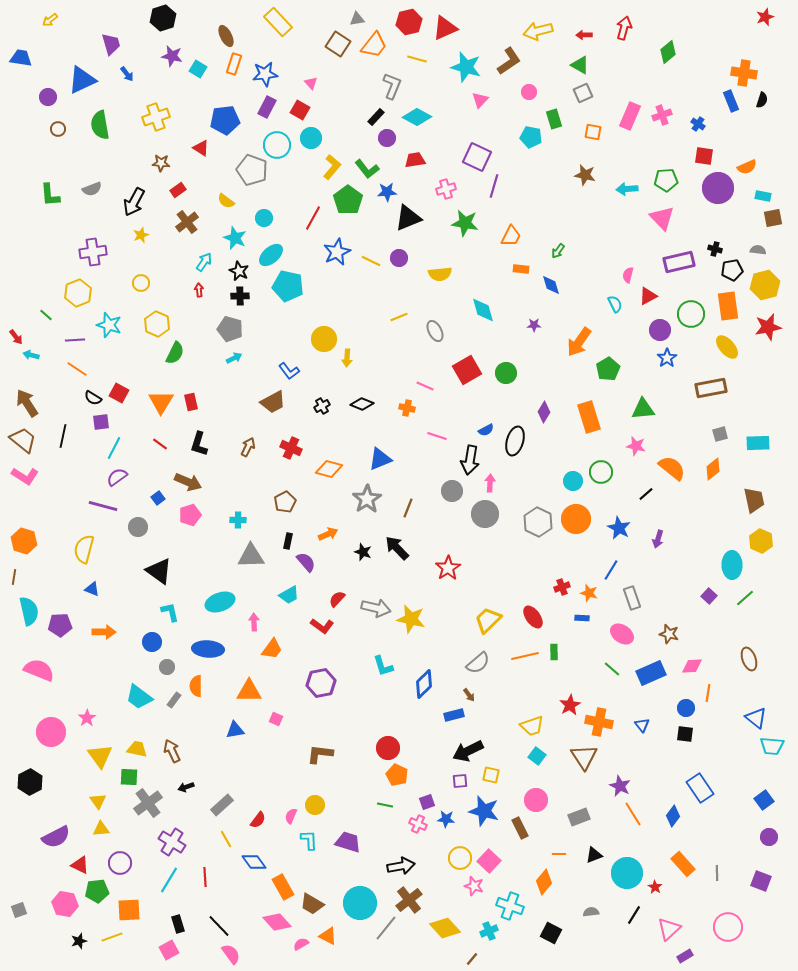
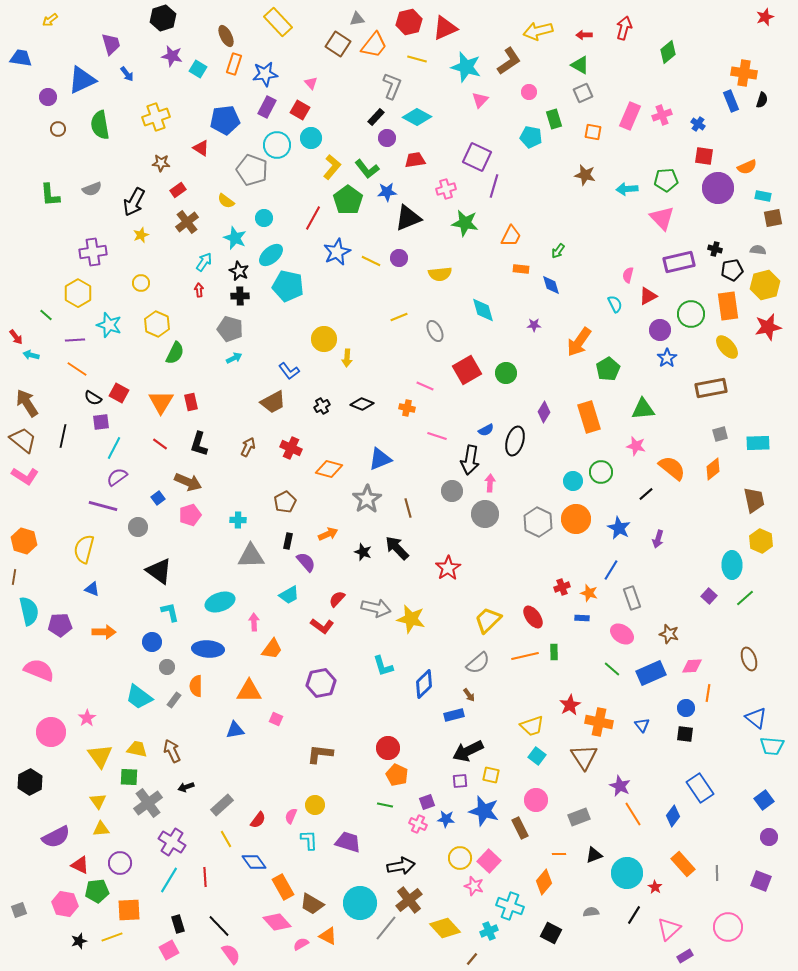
yellow hexagon at (78, 293): rotated 8 degrees counterclockwise
brown line at (408, 508): rotated 36 degrees counterclockwise
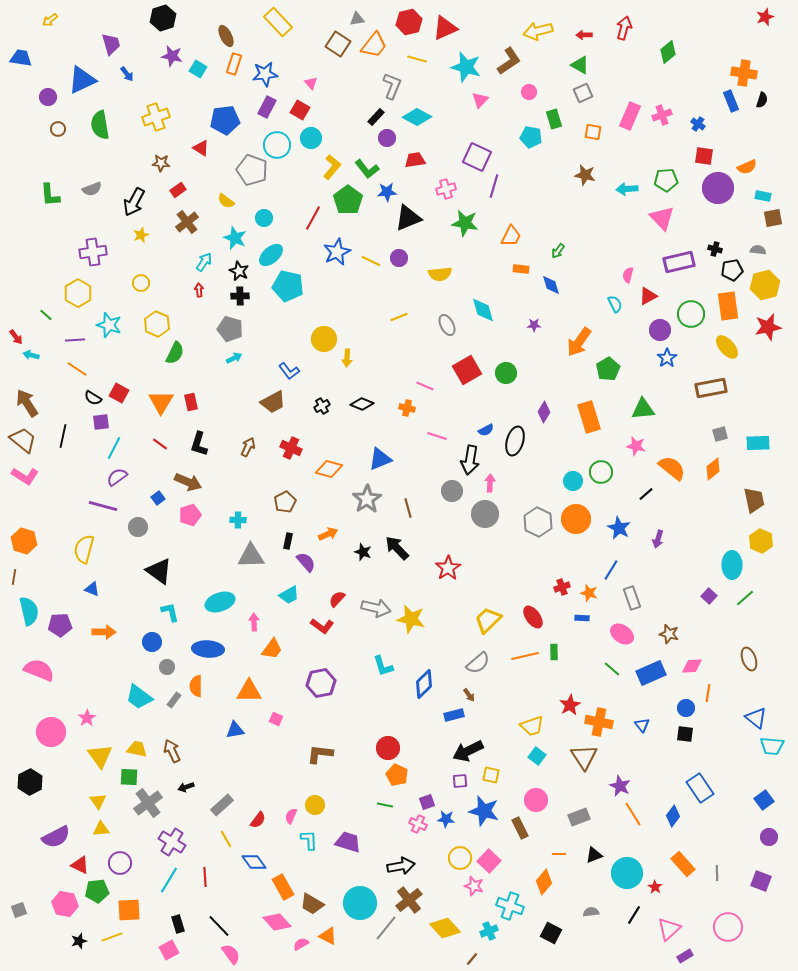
gray ellipse at (435, 331): moved 12 px right, 6 px up
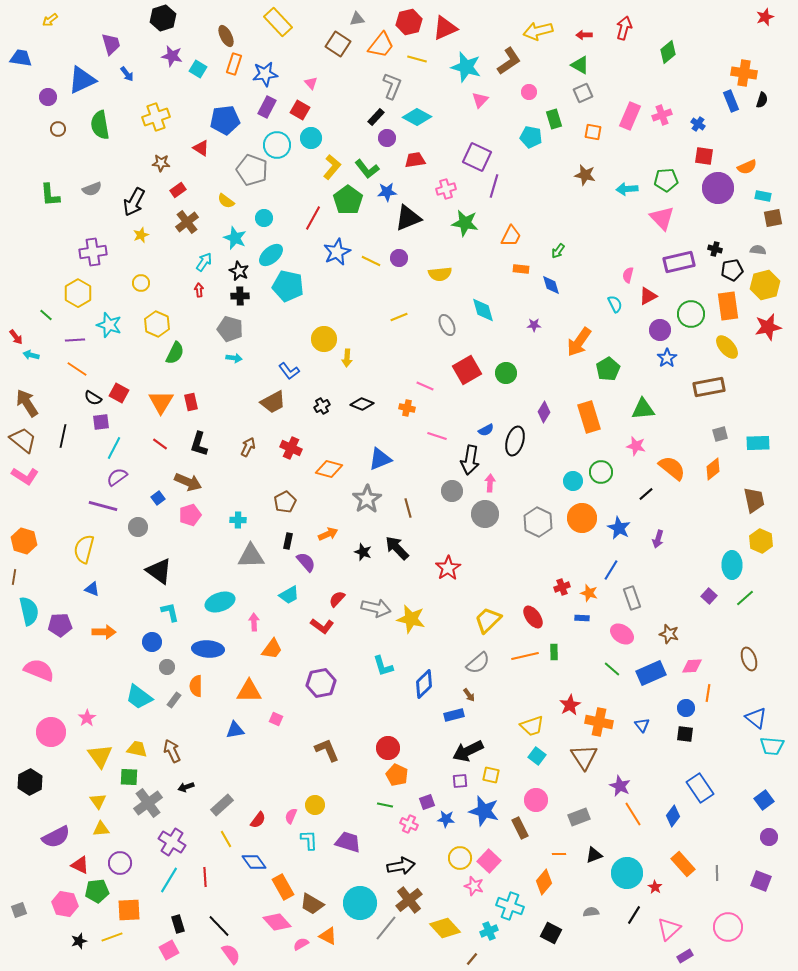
orange trapezoid at (374, 45): moved 7 px right
cyan arrow at (234, 358): rotated 35 degrees clockwise
brown rectangle at (711, 388): moved 2 px left, 1 px up
orange circle at (576, 519): moved 6 px right, 1 px up
brown L-shape at (320, 754): moved 7 px right, 4 px up; rotated 60 degrees clockwise
pink cross at (418, 824): moved 9 px left
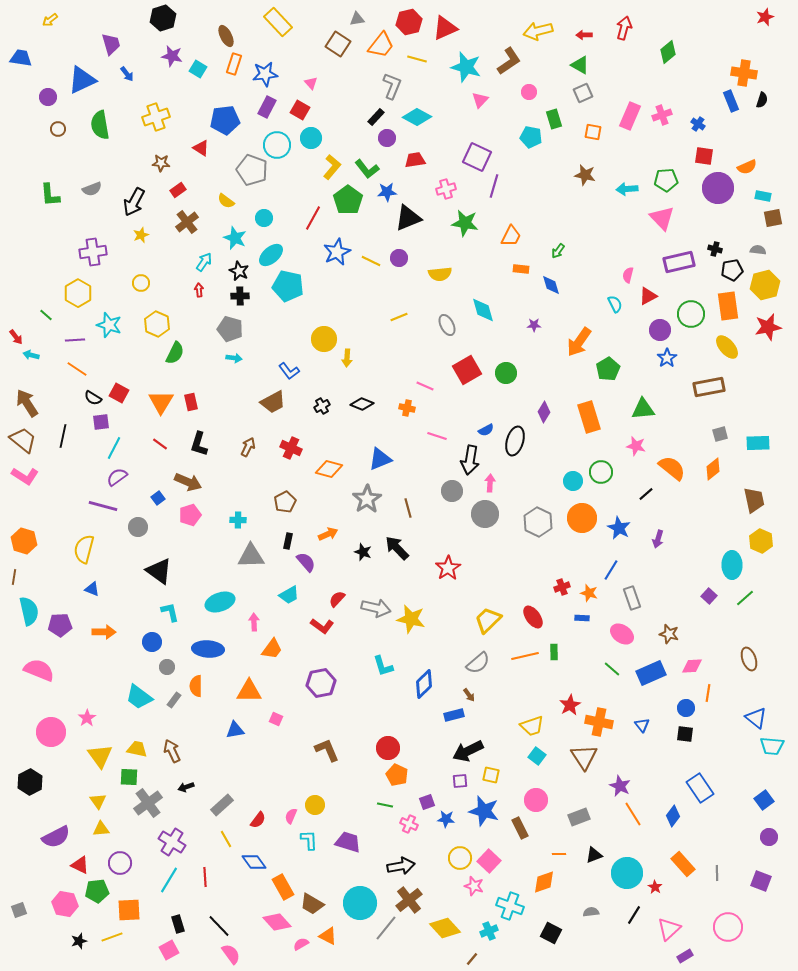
orange diamond at (544, 882): rotated 30 degrees clockwise
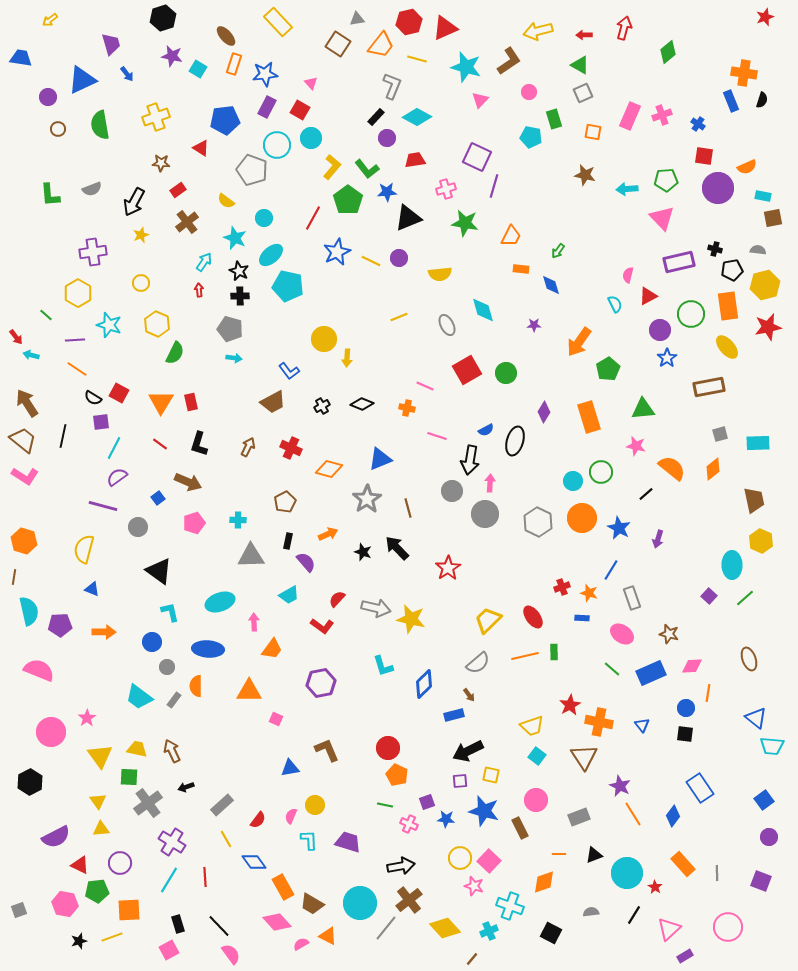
brown ellipse at (226, 36): rotated 15 degrees counterclockwise
pink pentagon at (190, 515): moved 4 px right, 8 px down
blue triangle at (235, 730): moved 55 px right, 38 px down
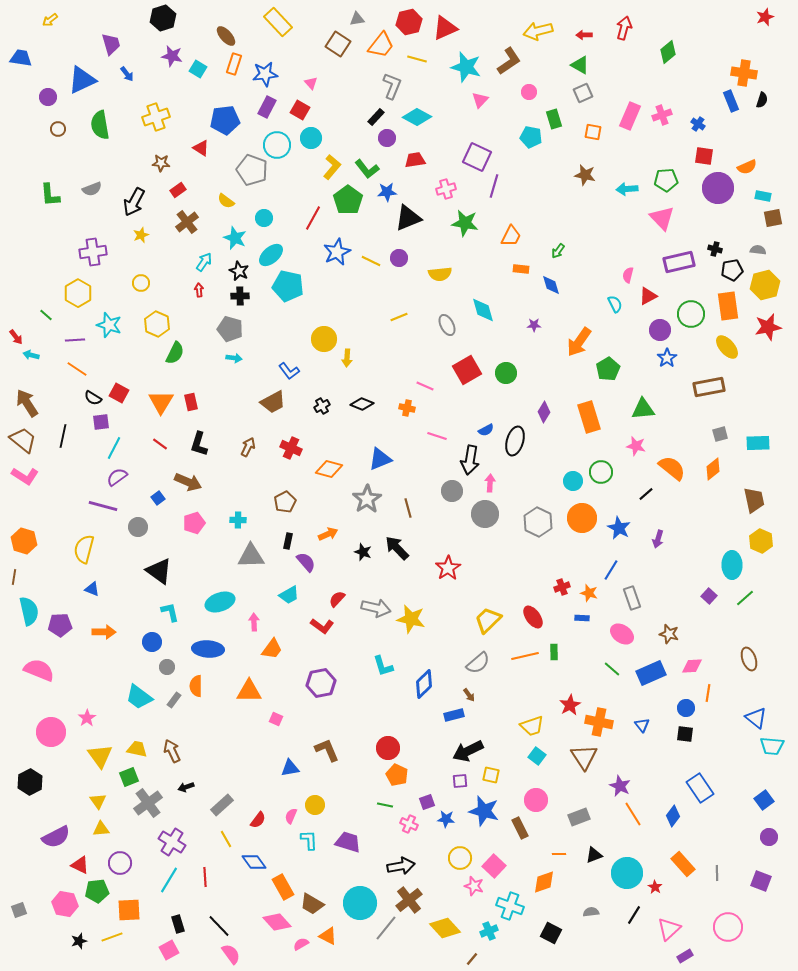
green square at (129, 777): rotated 24 degrees counterclockwise
pink square at (489, 861): moved 5 px right, 5 px down
